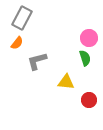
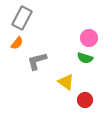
green semicircle: rotated 126 degrees clockwise
yellow triangle: rotated 30 degrees clockwise
red circle: moved 4 px left
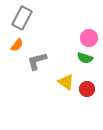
orange semicircle: moved 2 px down
red circle: moved 2 px right, 11 px up
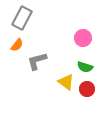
pink circle: moved 6 px left
green semicircle: moved 9 px down
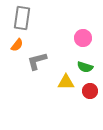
gray rectangle: rotated 20 degrees counterclockwise
yellow triangle: rotated 36 degrees counterclockwise
red circle: moved 3 px right, 2 px down
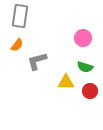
gray rectangle: moved 2 px left, 2 px up
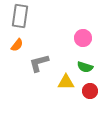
gray L-shape: moved 2 px right, 2 px down
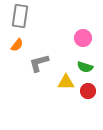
red circle: moved 2 px left
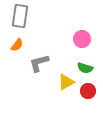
pink circle: moved 1 px left, 1 px down
green semicircle: moved 1 px down
yellow triangle: rotated 30 degrees counterclockwise
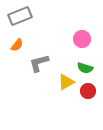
gray rectangle: rotated 60 degrees clockwise
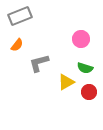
pink circle: moved 1 px left
red circle: moved 1 px right, 1 px down
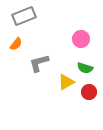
gray rectangle: moved 4 px right
orange semicircle: moved 1 px left, 1 px up
